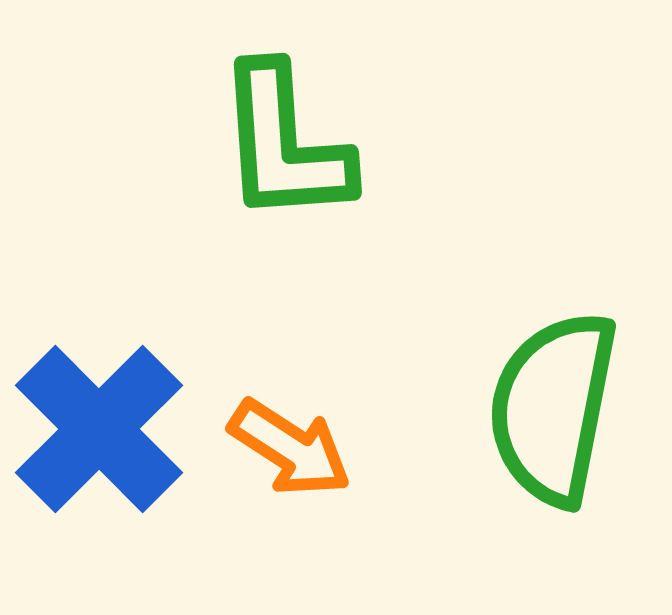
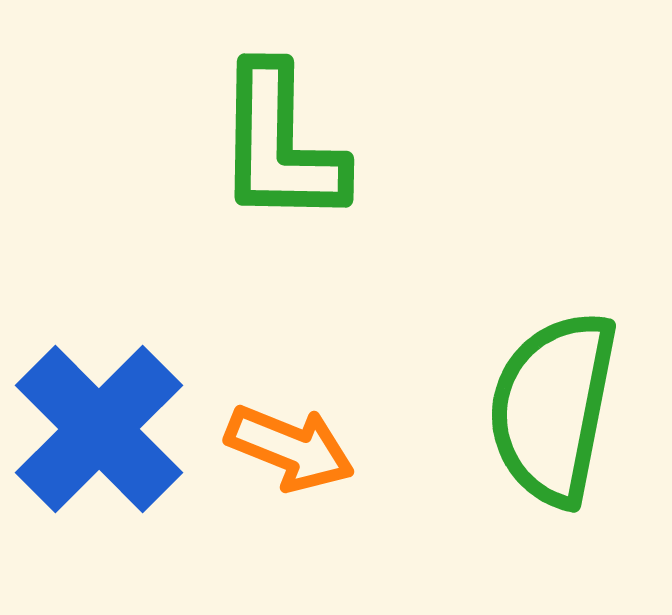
green L-shape: moved 4 px left, 1 px down; rotated 5 degrees clockwise
orange arrow: rotated 11 degrees counterclockwise
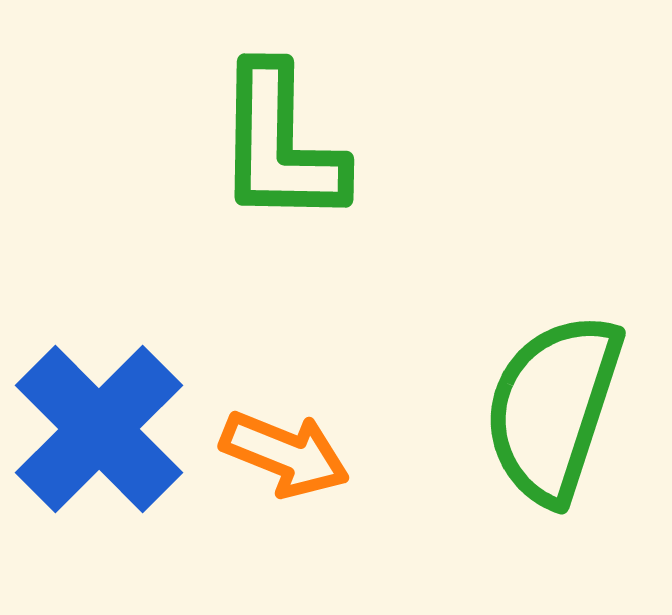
green semicircle: rotated 7 degrees clockwise
orange arrow: moved 5 px left, 6 px down
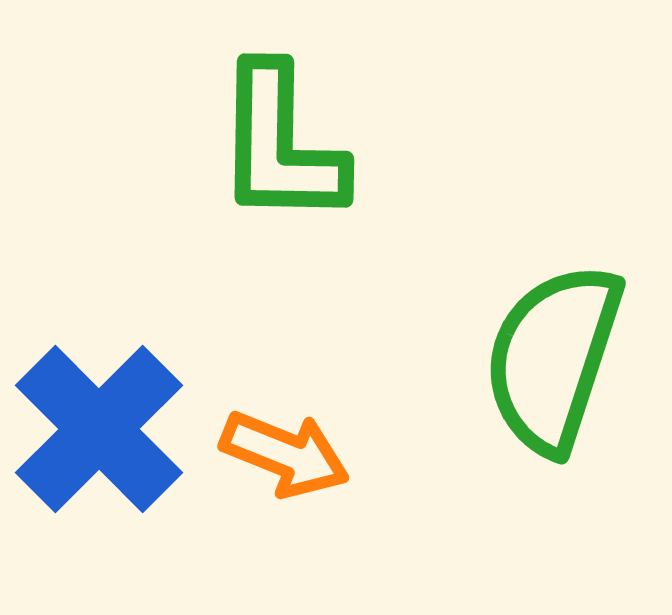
green semicircle: moved 50 px up
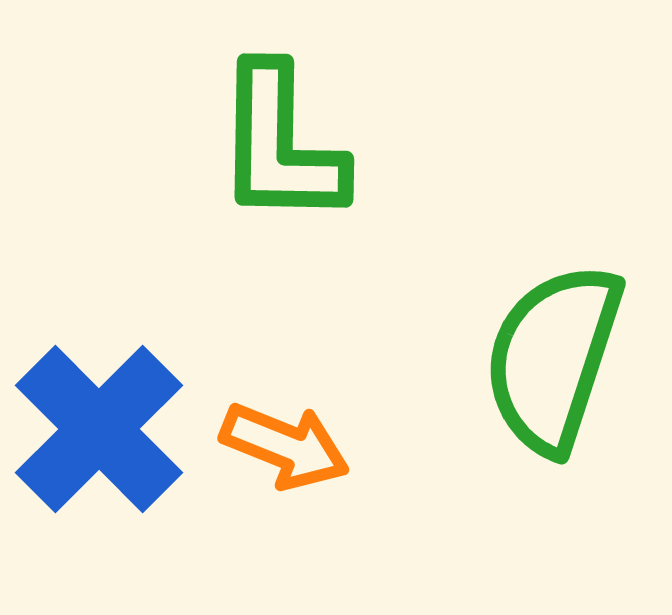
orange arrow: moved 8 px up
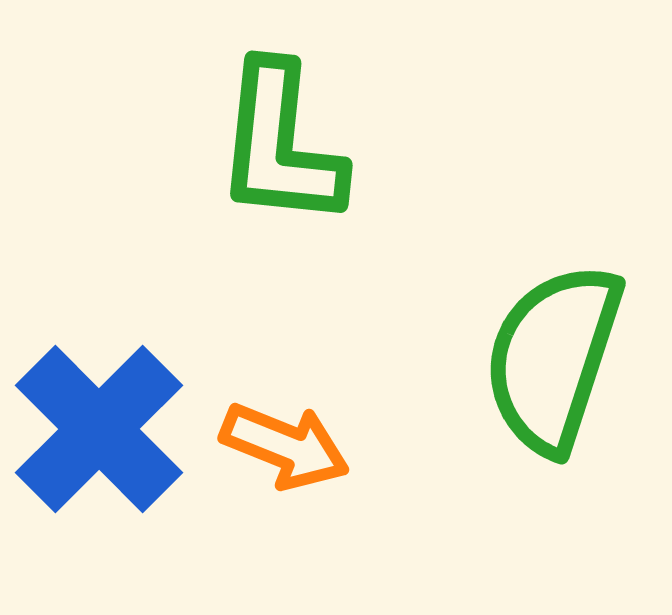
green L-shape: rotated 5 degrees clockwise
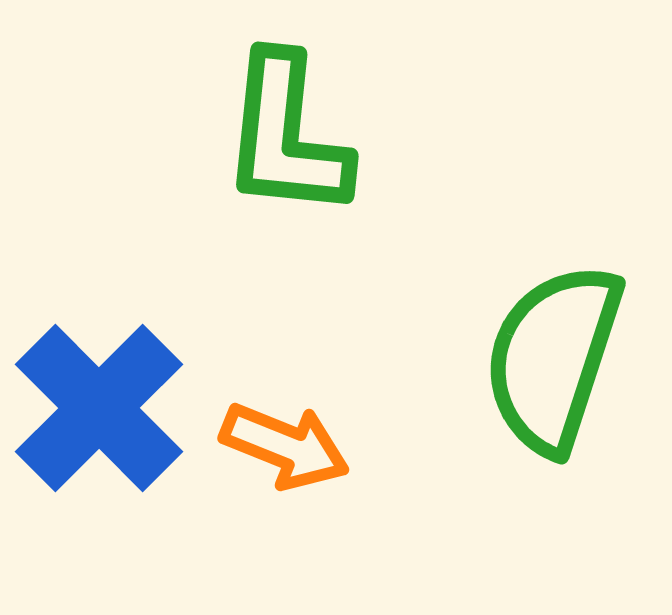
green L-shape: moved 6 px right, 9 px up
blue cross: moved 21 px up
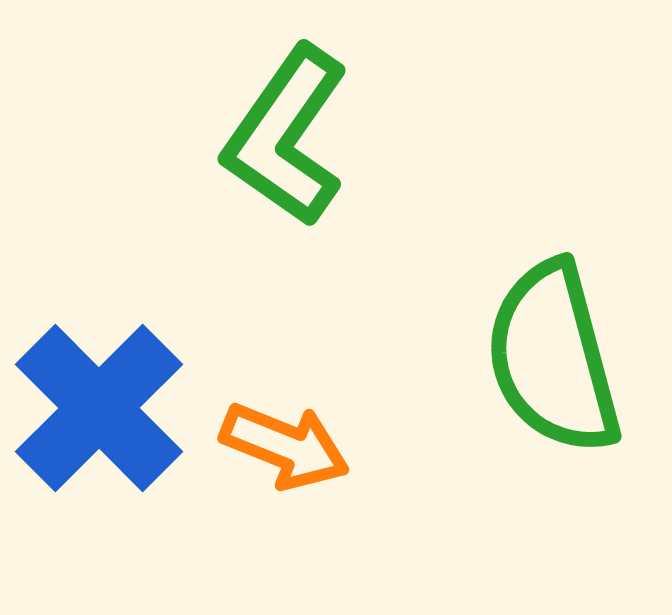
green L-shape: rotated 29 degrees clockwise
green semicircle: rotated 33 degrees counterclockwise
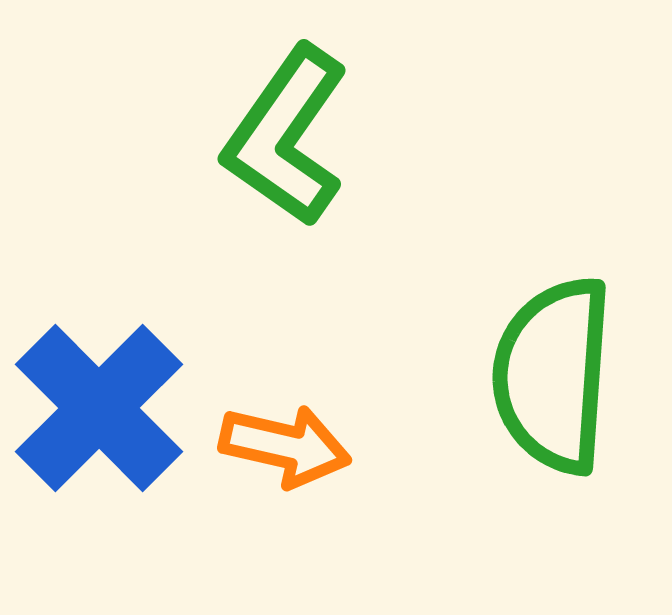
green semicircle: moved 17 px down; rotated 19 degrees clockwise
orange arrow: rotated 9 degrees counterclockwise
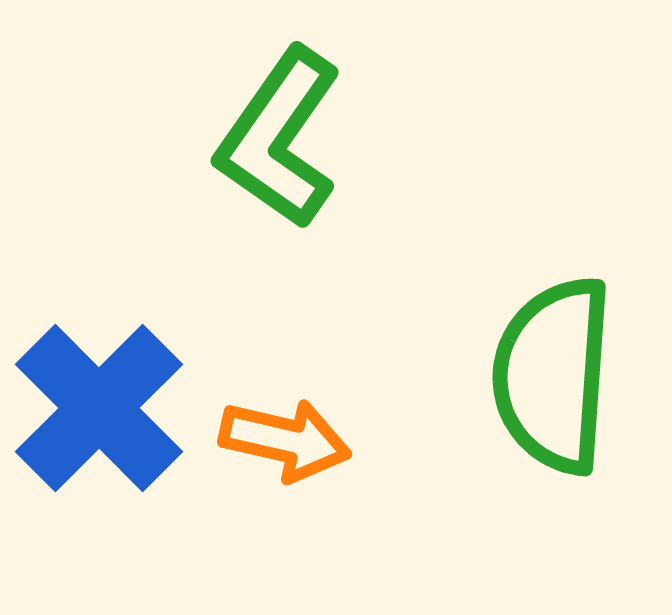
green L-shape: moved 7 px left, 2 px down
orange arrow: moved 6 px up
